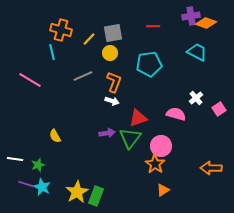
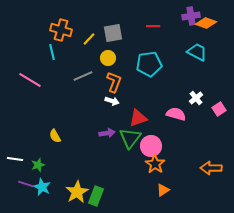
yellow circle: moved 2 px left, 5 px down
pink circle: moved 10 px left
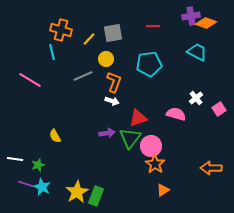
yellow circle: moved 2 px left, 1 px down
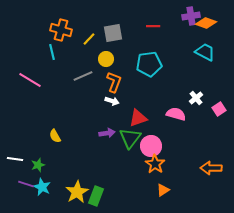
cyan trapezoid: moved 8 px right
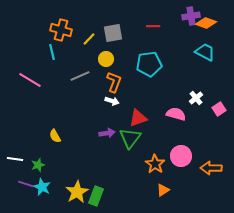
gray line: moved 3 px left
pink circle: moved 30 px right, 10 px down
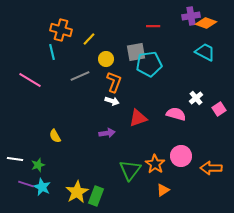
gray square: moved 23 px right, 19 px down
green triangle: moved 32 px down
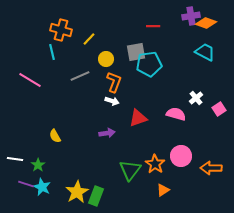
green star: rotated 16 degrees counterclockwise
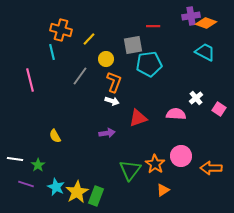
gray square: moved 3 px left, 7 px up
gray line: rotated 30 degrees counterclockwise
pink line: rotated 45 degrees clockwise
pink square: rotated 24 degrees counterclockwise
pink semicircle: rotated 12 degrees counterclockwise
cyan star: moved 14 px right
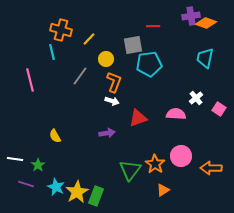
cyan trapezoid: moved 6 px down; rotated 105 degrees counterclockwise
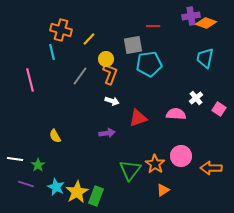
orange L-shape: moved 4 px left, 8 px up
